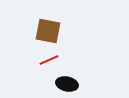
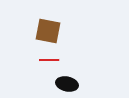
red line: rotated 24 degrees clockwise
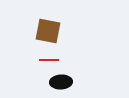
black ellipse: moved 6 px left, 2 px up; rotated 15 degrees counterclockwise
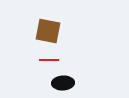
black ellipse: moved 2 px right, 1 px down
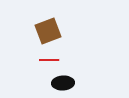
brown square: rotated 32 degrees counterclockwise
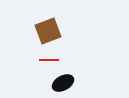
black ellipse: rotated 25 degrees counterclockwise
